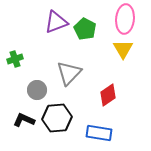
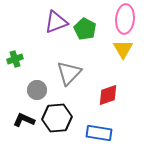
red diamond: rotated 15 degrees clockwise
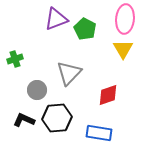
purple triangle: moved 3 px up
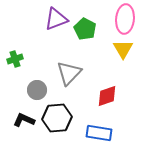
red diamond: moved 1 px left, 1 px down
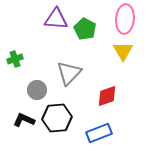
purple triangle: rotated 25 degrees clockwise
yellow triangle: moved 2 px down
blue rectangle: rotated 30 degrees counterclockwise
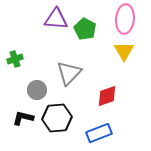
yellow triangle: moved 1 px right
black L-shape: moved 1 px left, 2 px up; rotated 10 degrees counterclockwise
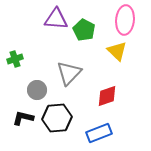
pink ellipse: moved 1 px down
green pentagon: moved 1 px left, 1 px down
yellow triangle: moved 7 px left; rotated 15 degrees counterclockwise
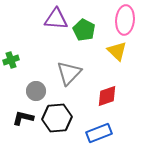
green cross: moved 4 px left, 1 px down
gray circle: moved 1 px left, 1 px down
